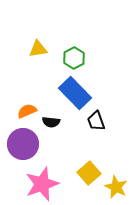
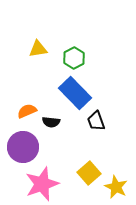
purple circle: moved 3 px down
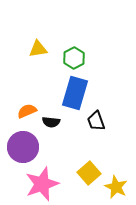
blue rectangle: rotated 60 degrees clockwise
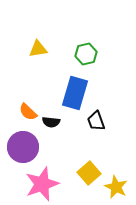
green hexagon: moved 12 px right, 4 px up; rotated 15 degrees clockwise
orange semicircle: moved 1 px right, 1 px down; rotated 114 degrees counterclockwise
